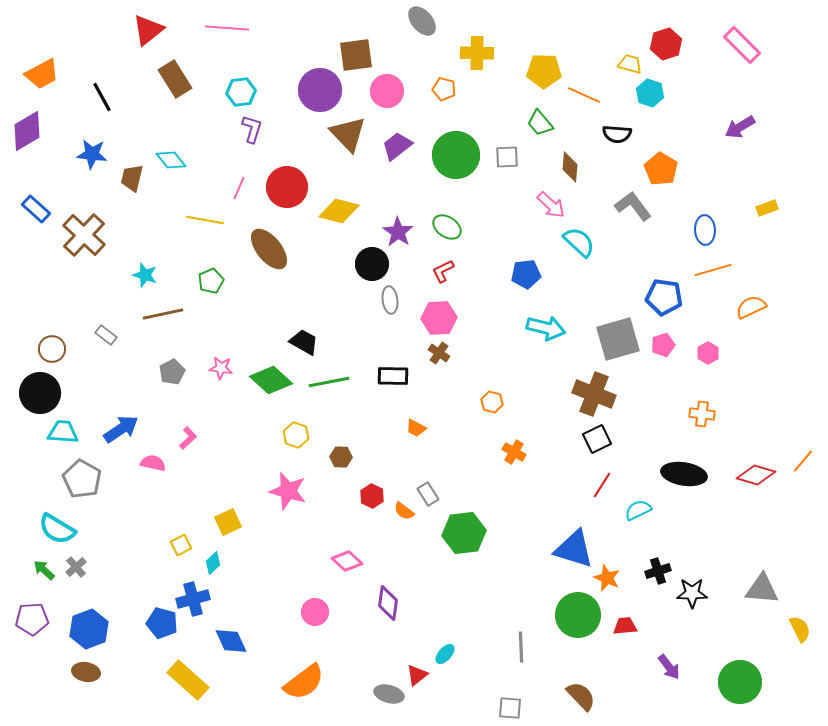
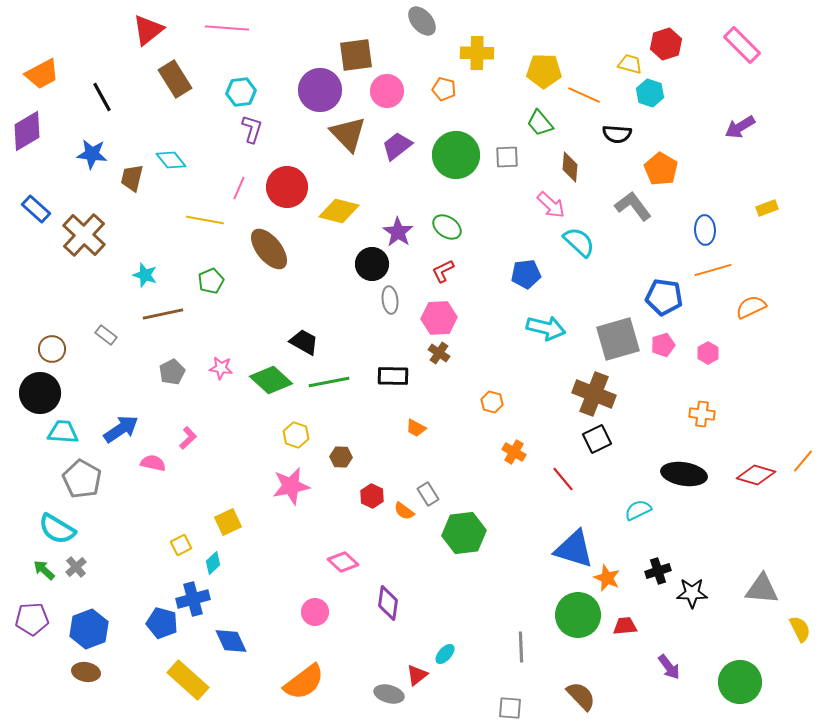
red line at (602, 485): moved 39 px left, 6 px up; rotated 72 degrees counterclockwise
pink star at (288, 491): moved 3 px right, 5 px up; rotated 27 degrees counterclockwise
pink diamond at (347, 561): moved 4 px left, 1 px down
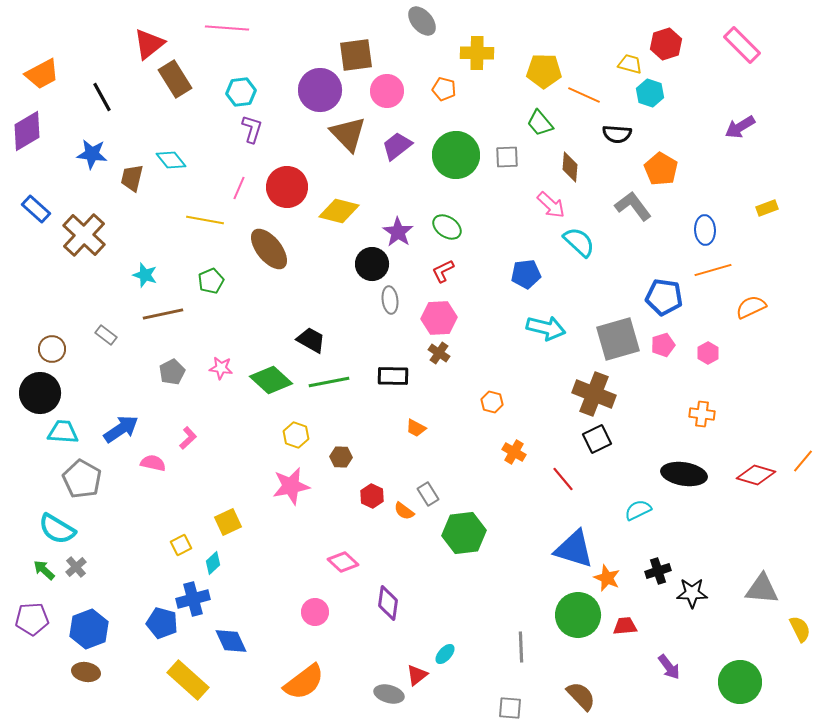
red triangle at (148, 30): moved 1 px right, 14 px down
black trapezoid at (304, 342): moved 7 px right, 2 px up
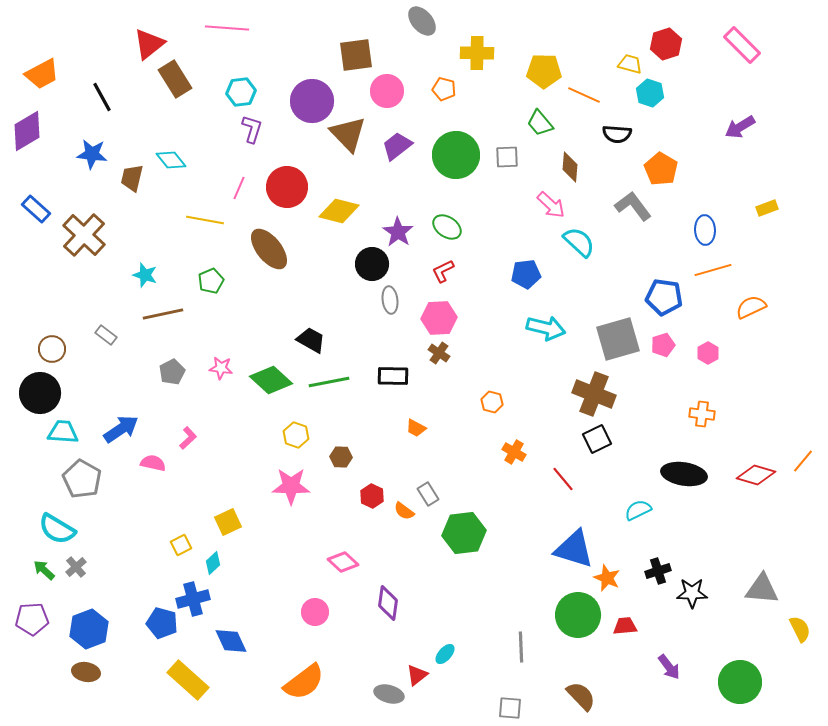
purple circle at (320, 90): moved 8 px left, 11 px down
pink star at (291, 486): rotated 12 degrees clockwise
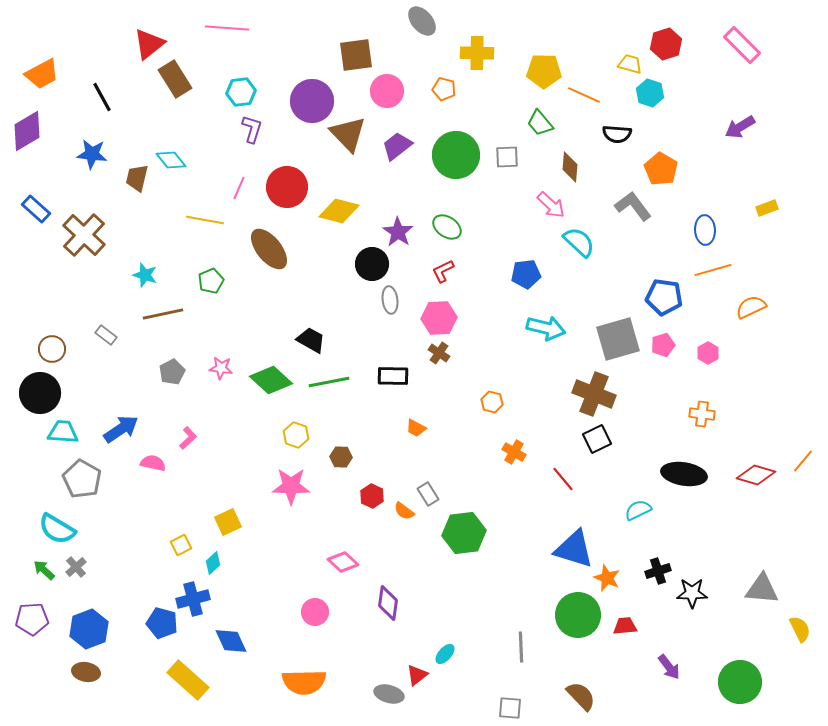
brown trapezoid at (132, 178): moved 5 px right
orange semicircle at (304, 682): rotated 36 degrees clockwise
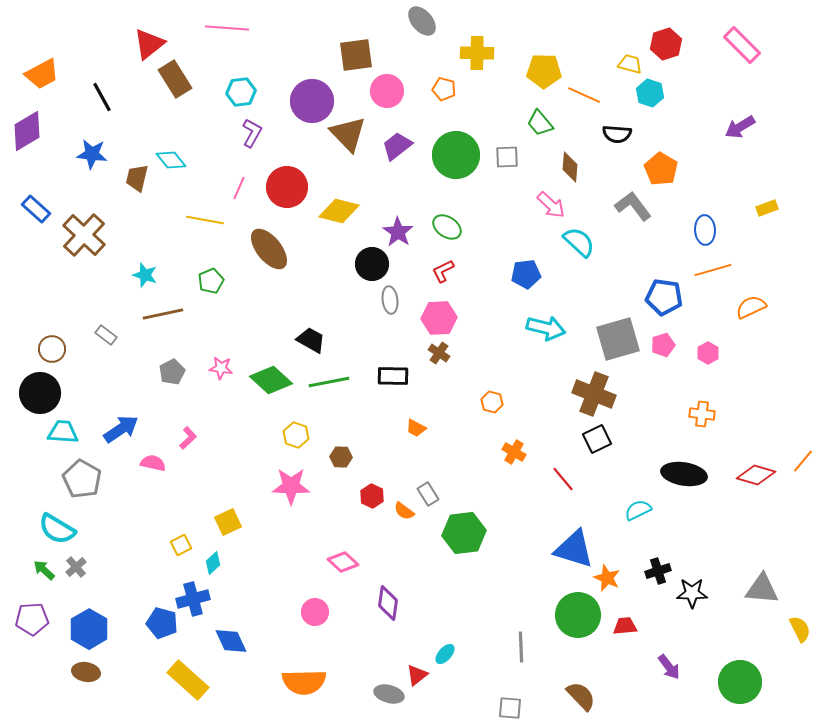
purple L-shape at (252, 129): moved 4 px down; rotated 12 degrees clockwise
blue hexagon at (89, 629): rotated 9 degrees counterclockwise
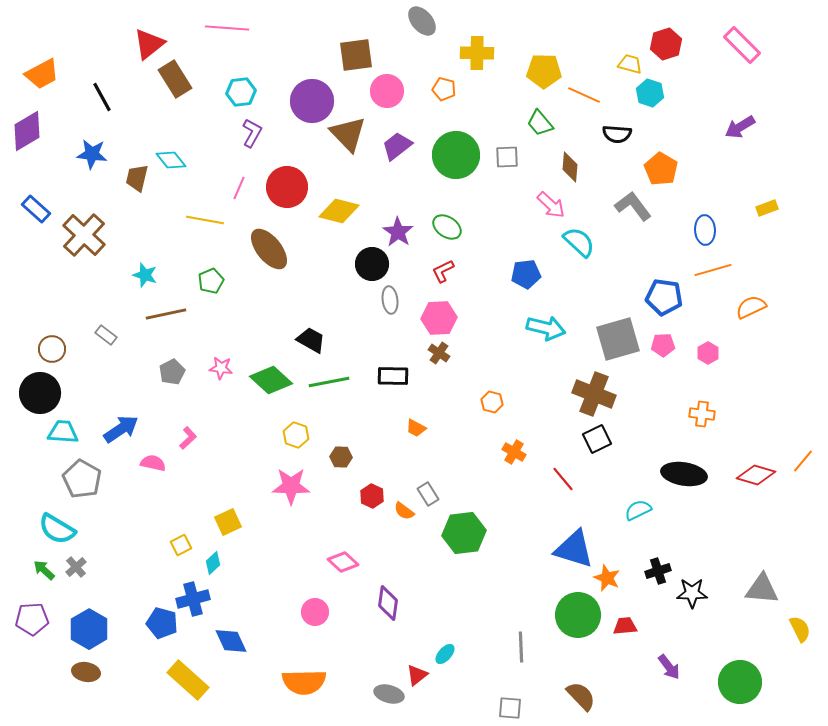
brown line at (163, 314): moved 3 px right
pink pentagon at (663, 345): rotated 15 degrees clockwise
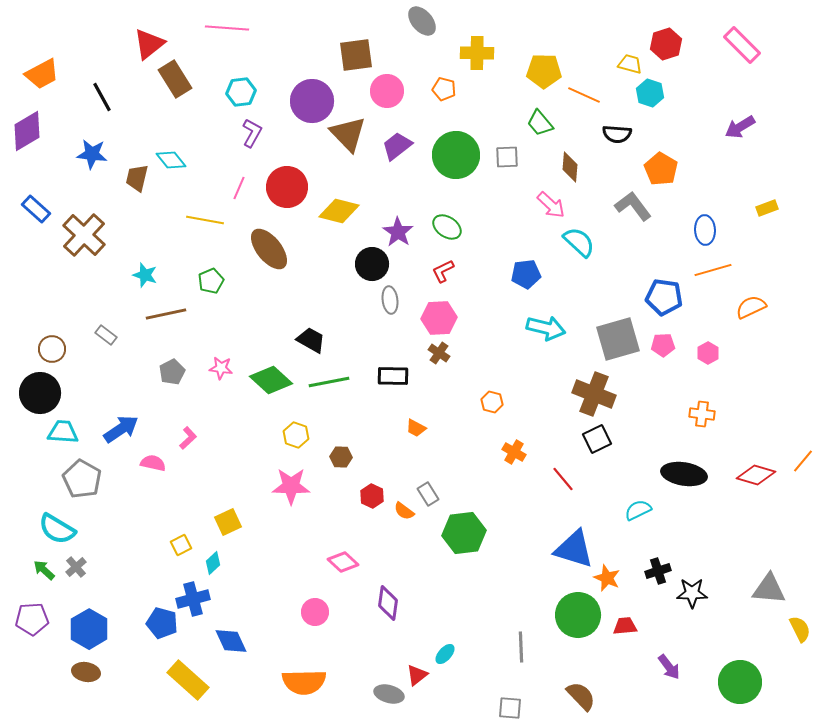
gray triangle at (762, 589): moved 7 px right
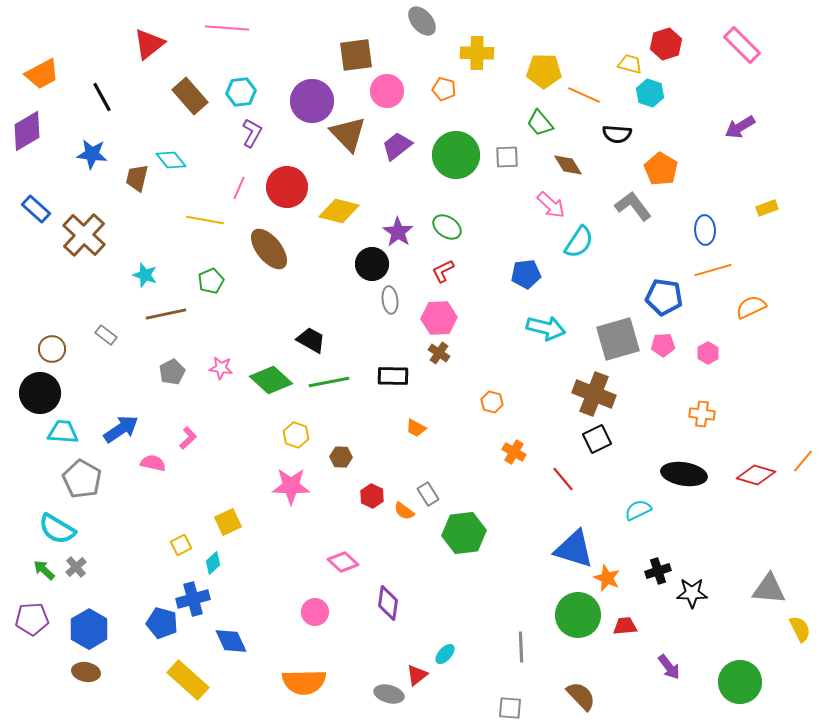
brown rectangle at (175, 79): moved 15 px right, 17 px down; rotated 9 degrees counterclockwise
brown diamond at (570, 167): moved 2 px left, 2 px up; rotated 36 degrees counterclockwise
cyan semicircle at (579, 242): rotated 80 degrees clockwise
